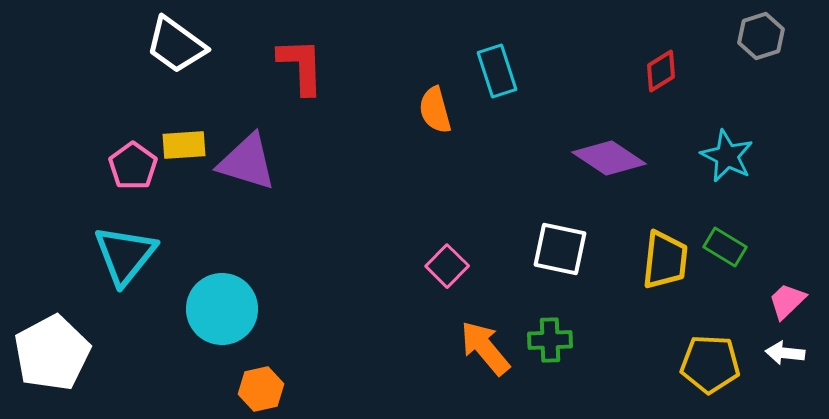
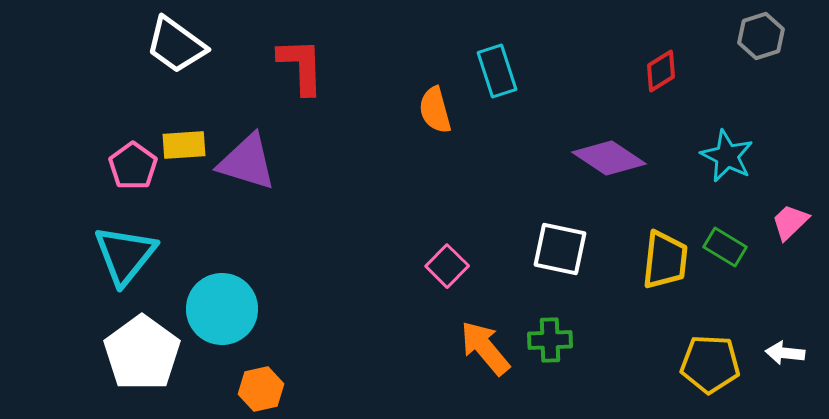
pink trapezoid: moved 3 px right, 79 px up
white pentagon: moved 90 px right; rotated 8 degrees counterclockwise
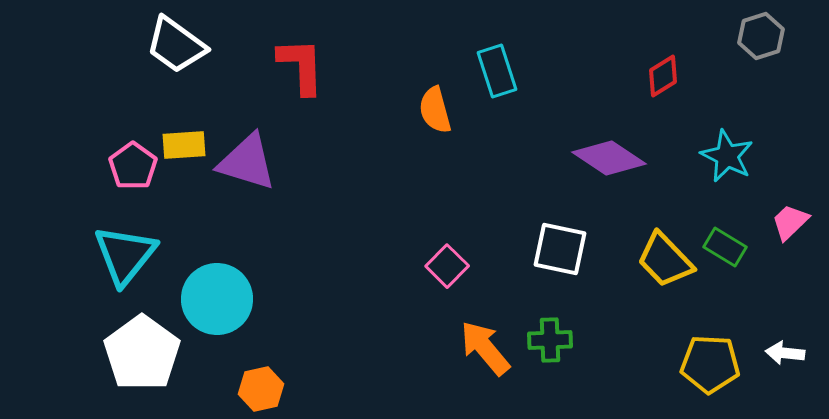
red diamond: moved 2 px right, 5 px down
yellow trapezoid: rotated 130 degrees clockwise
cyan circle: moved 5 px left, 10 px up
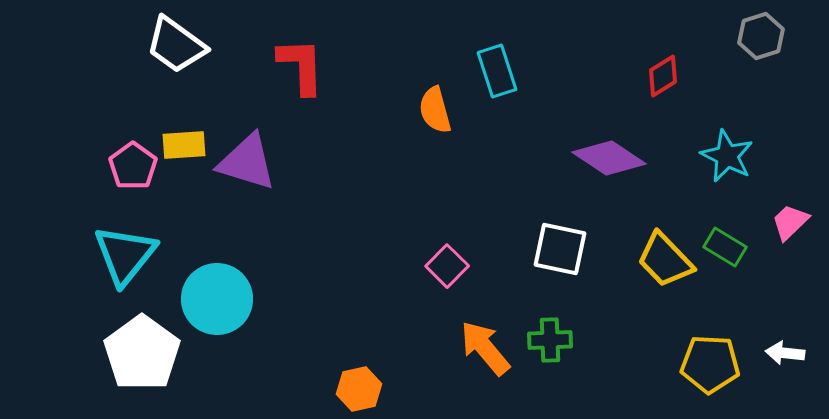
orange hexagon: moved 98 px right
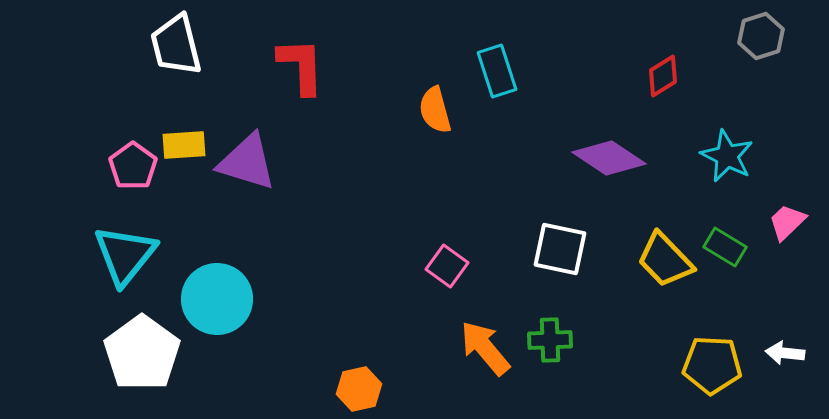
white trapezoid: rotated 40 degrees clockwise
pink trapezoid: moved 3 px left
pink square: rotated 9 degrees counterclockwise
yellow pentagon: moved 2 px right, 1 px down
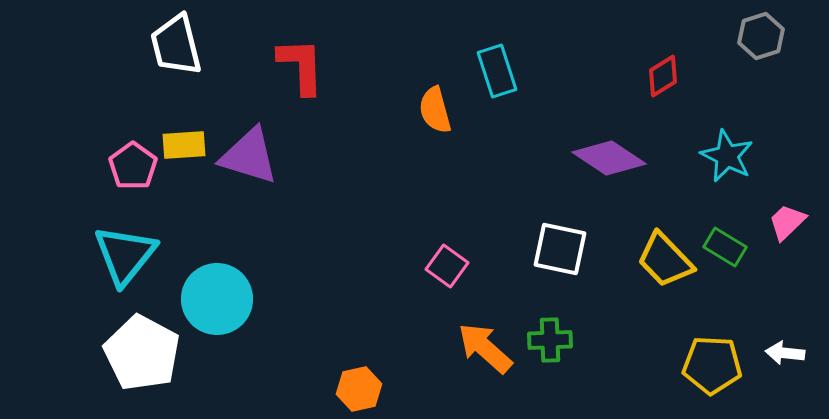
purple triangle: moved 2 px right, 6 px up
orange arrow: rotated 8 degrees counterclockwise
white pentagon: rotated 8 degrees counterclockwise
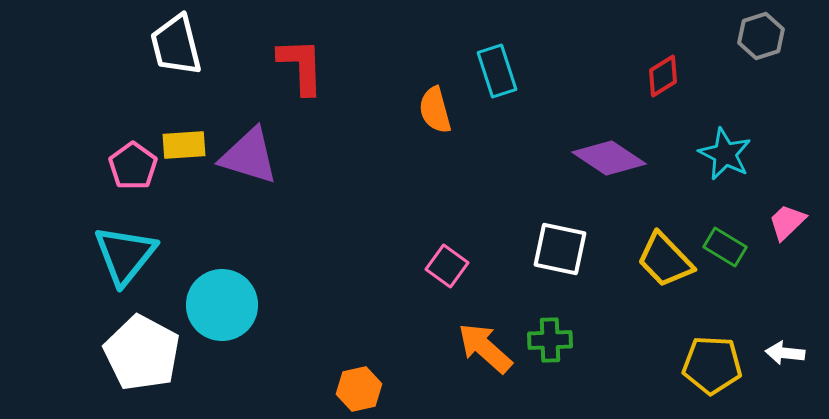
cyan star: moved 2 px left, 2 px up
cyan circle: moved 5 px right, 6 px down
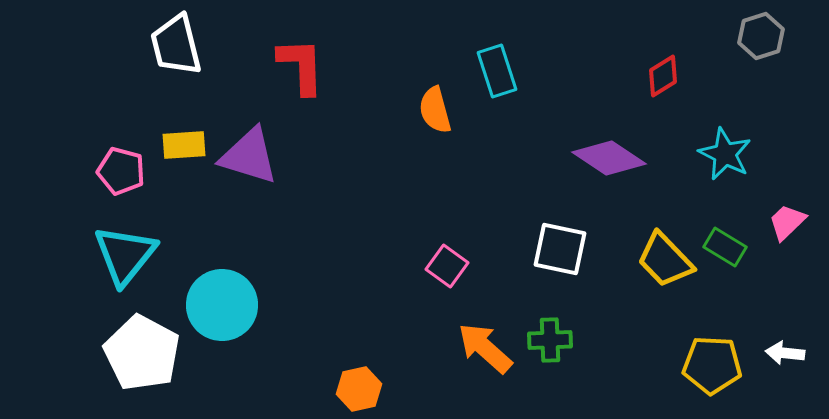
pink pentagon: moved 12 px left, 5 px down; rotated 21 degrees counterclockwise
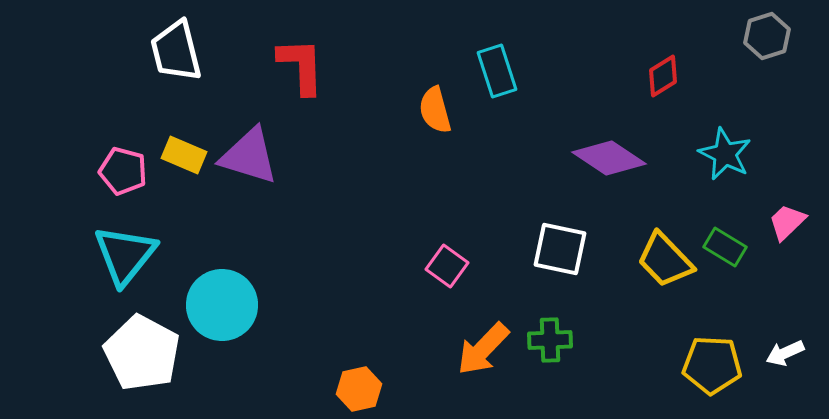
gray hexagon: moved 6 px right
white trapezoid: moved 6 px down
yellow rectangle: moved 10 px down; rotated 27 degrees clockwise
pink pentagon: moved 2 px right
orange arrow: moved 2 px left, 1 px down; rotated 88 degrees counterclockwise
white arrow: rotated 30 degrees counterclockwise
